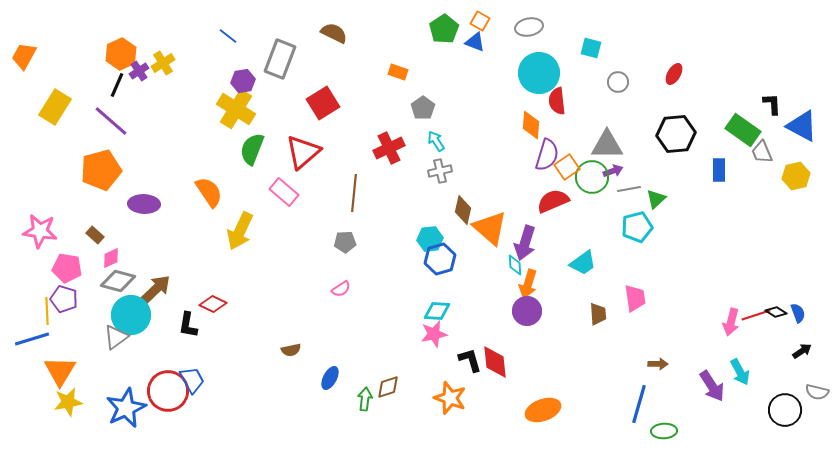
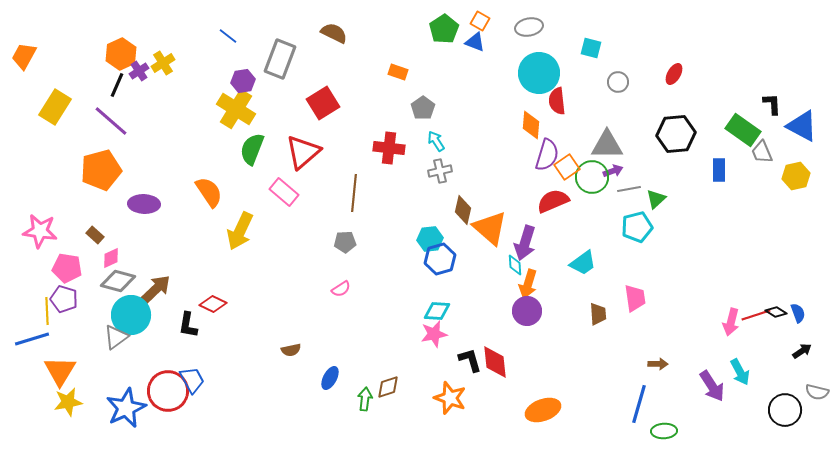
red cross at (389, 148): rotated 32 degrees clockwise
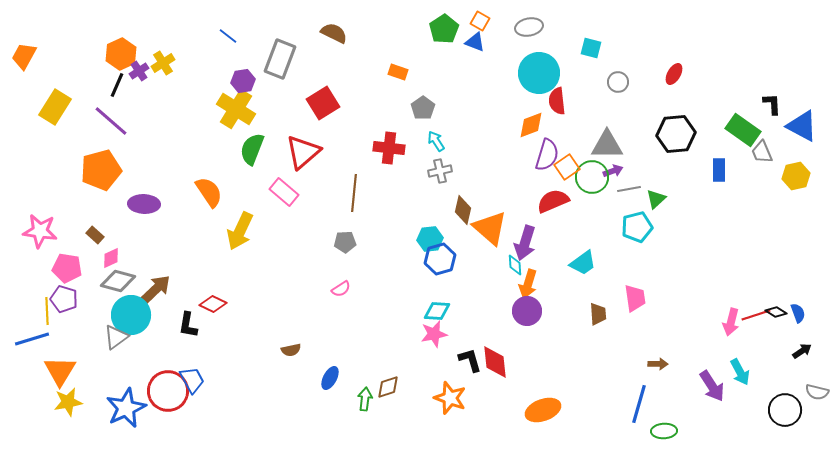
orange diamond at (531, 125): rotated 64 degrees clockwise
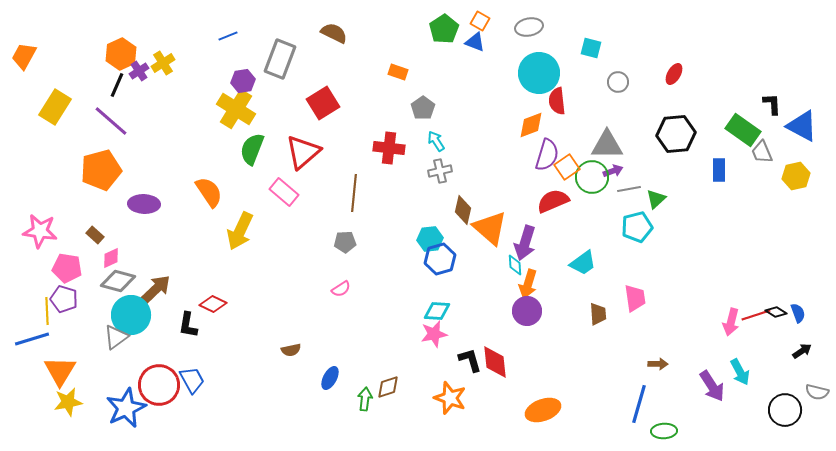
blue line at (228, 36): rotated 60 degrees counterclockwise
red circle at (168, 391): moved 9 px left, 6 px up
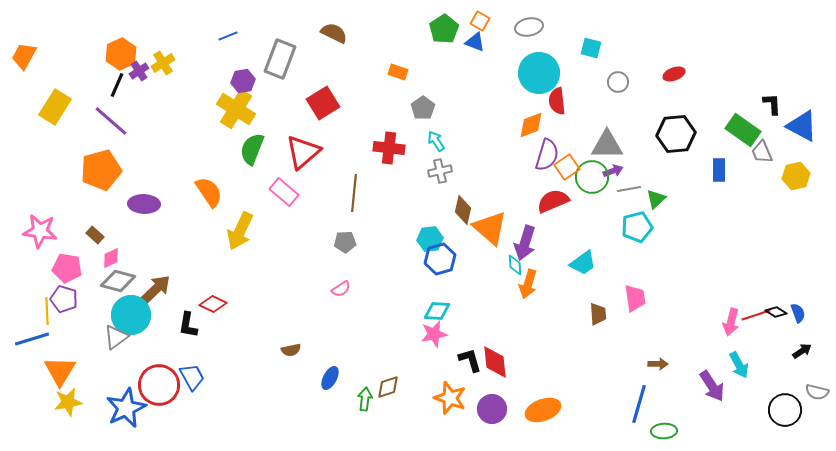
red ellipse at (674, 74): rotated 40 degrees clockwise
purple circle at (527, 311): moved 35 px left, 98 px down
cyan arrow at (740, 372): moved 1 px left, 7 px up
blue trapezoid at (192, 380): moved 3 px up
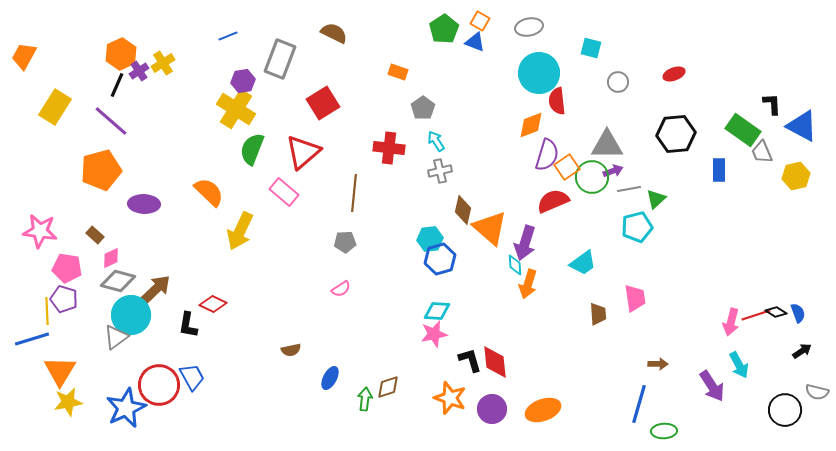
orange semicircle at (209, 192): rotated 12 degrees counterclockwise
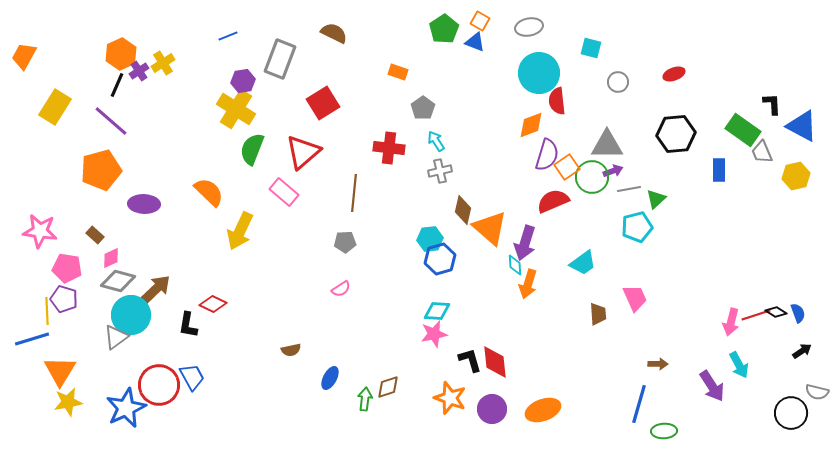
pink trapezoid at (635, 298): rotated 16 degrees counterclockwise
black circle at (785, 410): moved 6 px right, 3 px down
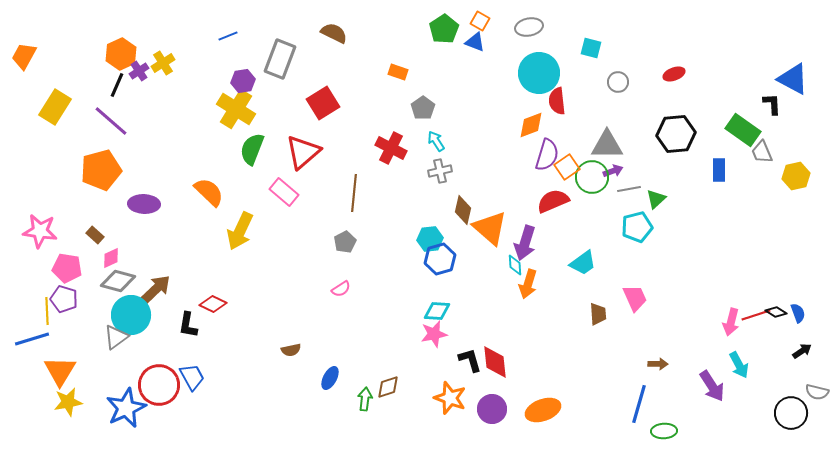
blue triangle at (802, 126): moved 9 px left, 47 px up
red cross at (389, 148): moved 2 px right; rotated 20 degrees clockwise
gray pentagon at (345, 242): rotated 25 degrees counterclockwise
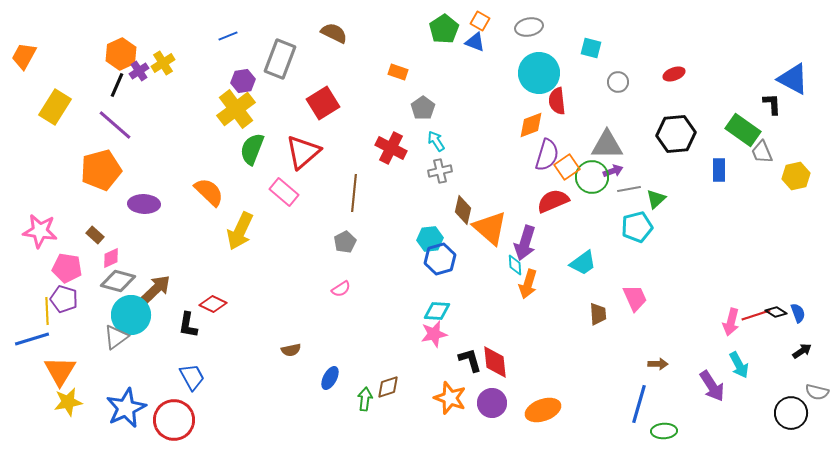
yellow cross at (236, 109): rotated 21 degrees clockwise
purple line at (111, 121): moved 4 px right, 4 px down
red circle at (159, 385): moved 15 px right, 35 px down
purple circle at (492, 409): moved 6 px up
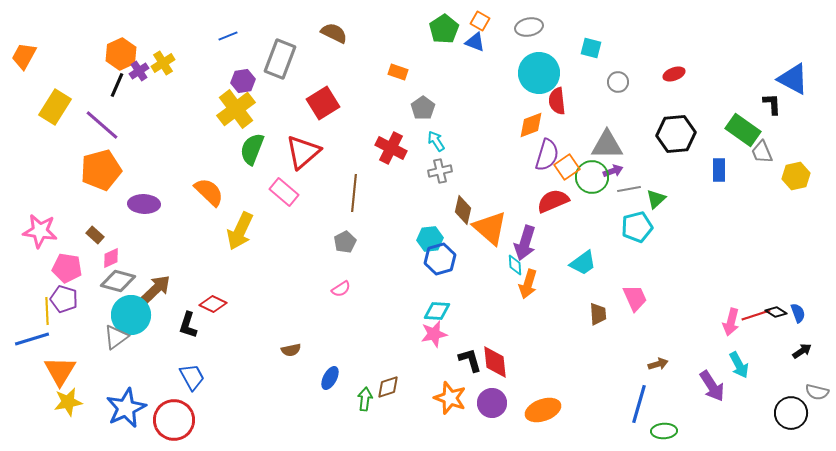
purple line at (115, 125): moved 13 px left
black L-shape at (188, 325): rotated 8 degrees clockwise
brown arrow at (658, 364): rotated 18 degrees counterclockwise
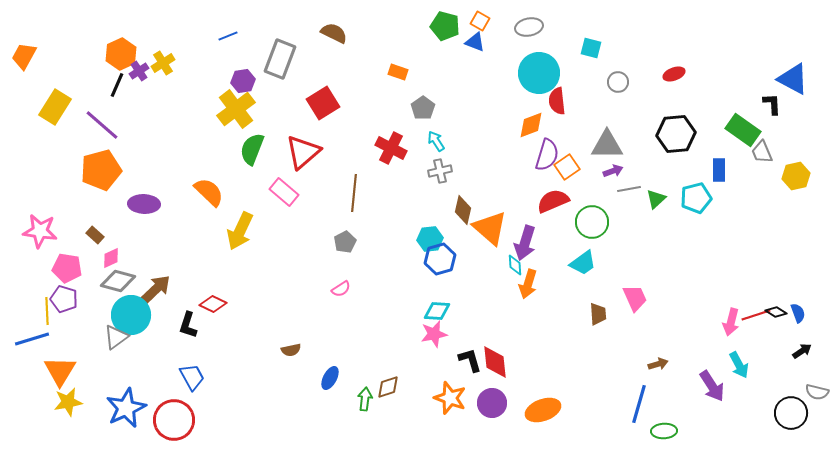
green pentagon at (444, 29): moved 1 px right, 3 px up; rotated 24 degrees counterclockwise
green circle at (592, 177): moved 45 px down
cyan pentagon at (637, 227): moved 59 px right, 29 px up
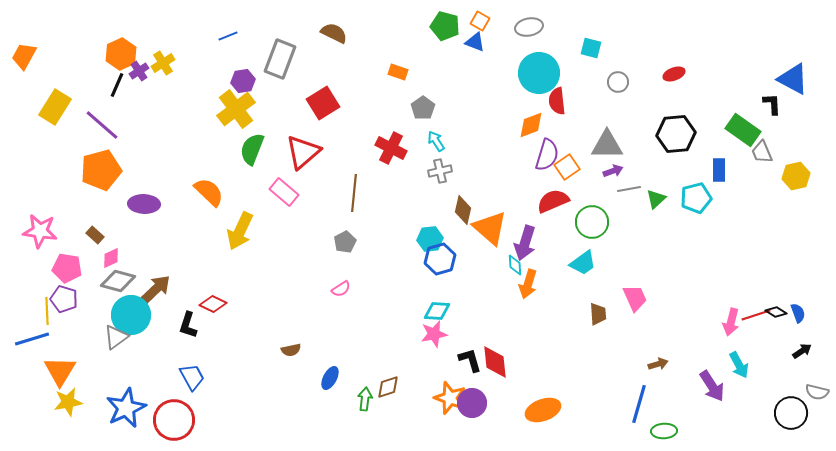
purple circle at (492, 403): moved 20 px left
